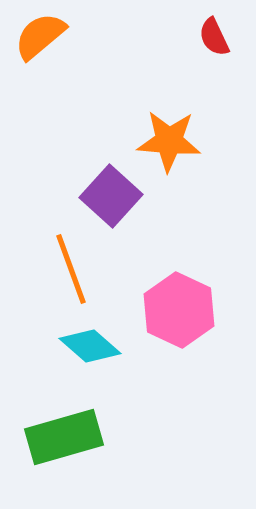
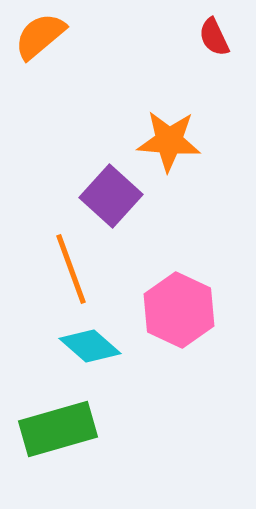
green rectangle: moved 6 px left, 8 px up
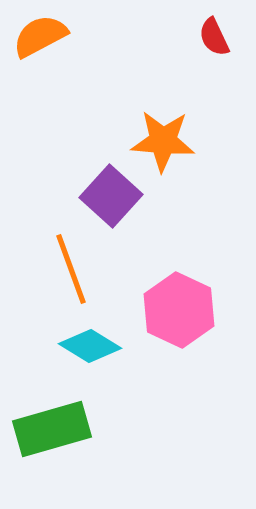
orange semicircle: rotated 12 degrees clockwise
orange star: moved 6 px left
cyan diamond: rotated 10 degrees counterclockwise
green rectangle: moved 6 px left
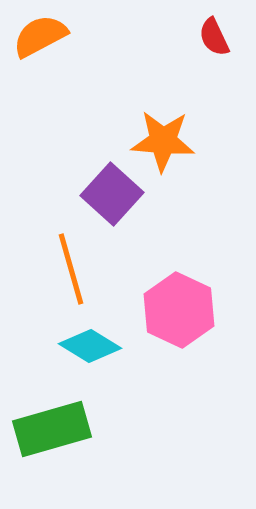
purple square: moved 1 px right, 2 px up
orange line: rotated 4 degrees clockwise
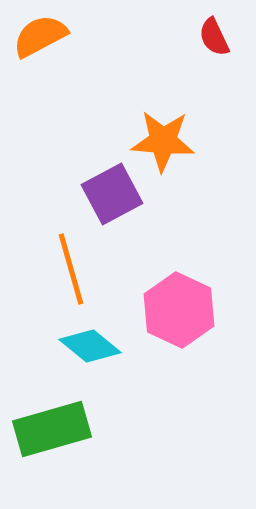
purple square: rotated 20 degrees clockwise
cyan diamond: rotated 8 degrees clockwise
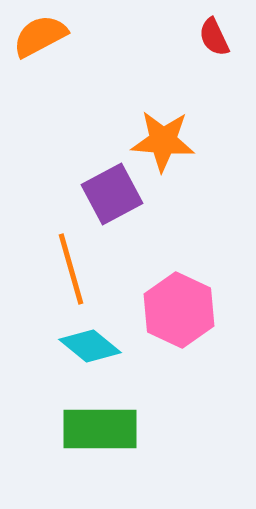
green rectangle: moved 48 px right; rotated 16 degrees clockwise
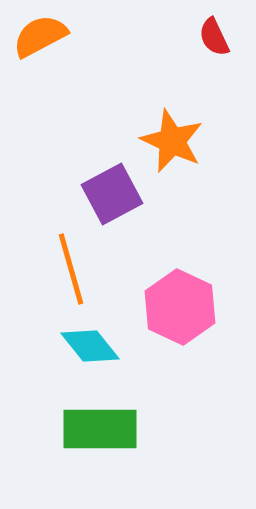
orange star: moved 9 px right; rotated 20 degrees clockwise
pink hexagon: moved 1 px right, 3 px up
cyan diamond: rotated 12 degrees clockwise
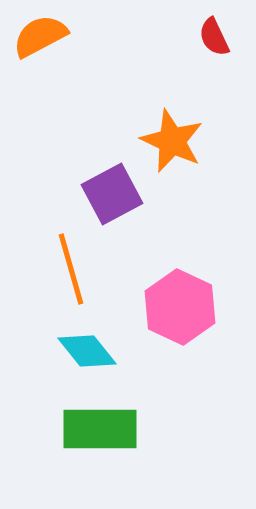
cyan diamond: moved 3 px left, 5 px down
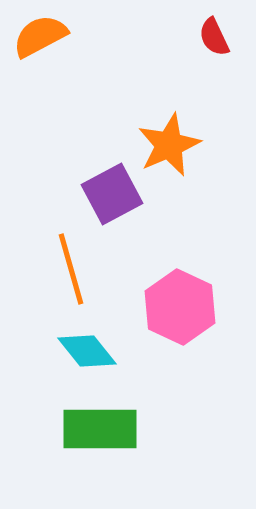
orange star: moved 3 px left, 4 px down; rotated 24 degrees clockwise
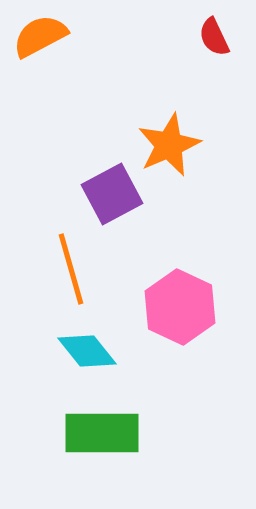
green rectangle: moved 2 px right, 4 px down
